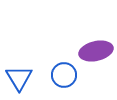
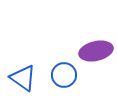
blue triangle: moved 4 px right; rotated 24 degrees counterclockwise
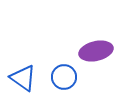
blue circle: moved 2 px down
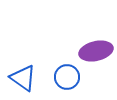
blue circle: moved 3 px right
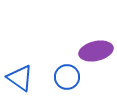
blue triangle: moved 3 px left
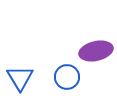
blue triangle: rotated 24 degrees clockwise
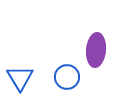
purple ellipse: moved 1 px up; rotated 72 degrees counterclockwise
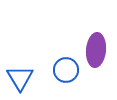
blue circle: moved 1 px left, 7 px up
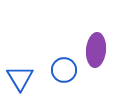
blue circle: moved 2 px left
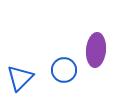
blue triangle: rotated 16 degrees clockwise
